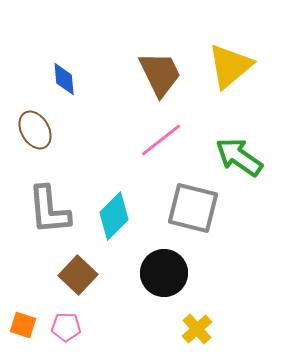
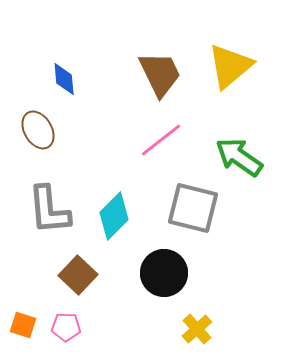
brown ellipse: moved 3 px right
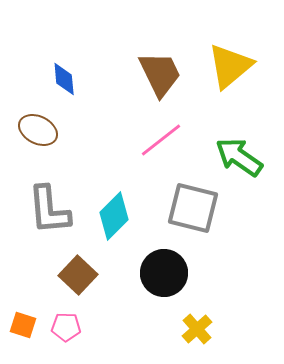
brown ellipse: rotated 33 degrees counterclockwise
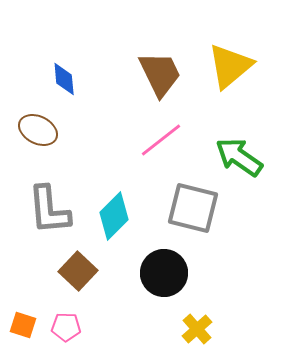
brown square: moved 4 px up
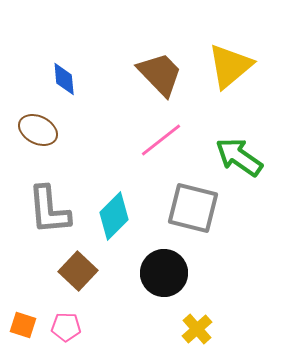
brown trapezoid: rotated 18 degrees counterclockwise
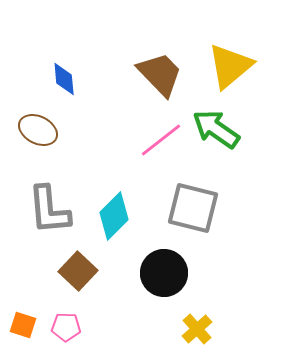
green arrow: moved 23 px left, 28 px up
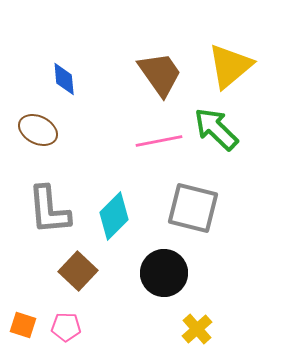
brown trapezoid: rotated 9 degrees clockwise
green arrow: rotated 9 degrees clockwise
pink line: moved 2 px left, 1 px down; rotated 27 degrees clockwise
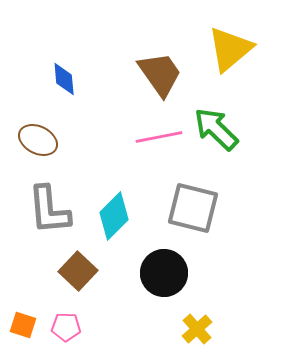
yellow triangle: moved 17 px up
brown ellipse: moved 10 px down
pink line: moved 4 px up
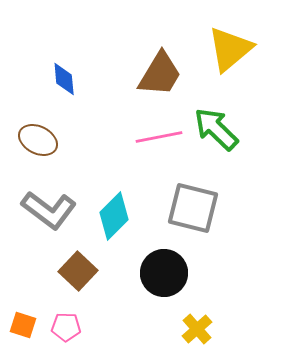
brown trapezoid: rotated 66 degrees clockwise
gray L-shape: rotated 48 degrees counterclockwise
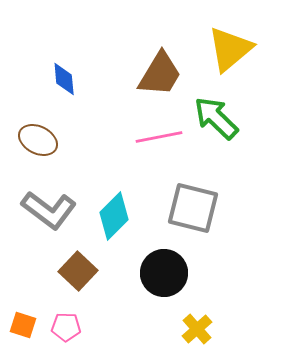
green arrow: moved 11 px up
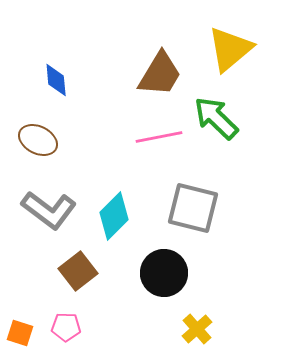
blue diamond: moved 8 px left, 1 px down
brown square: rotated 9 degrees clockwise
orange square: moved 3 px left, 8 px down
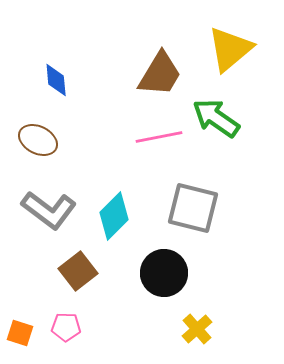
green arrow: rotated 9 degrees counterclockwise
